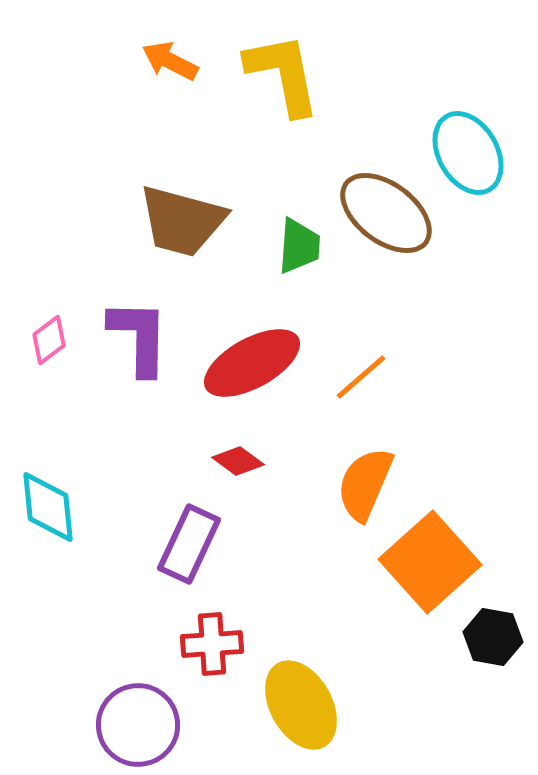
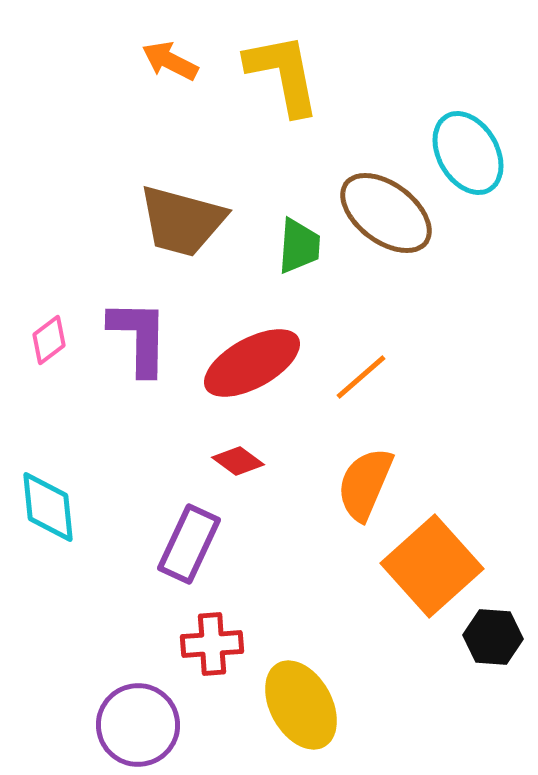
orange square: moved 2 px right, 4 px down
black hexagon: rotated 6 degrees counterclockwise
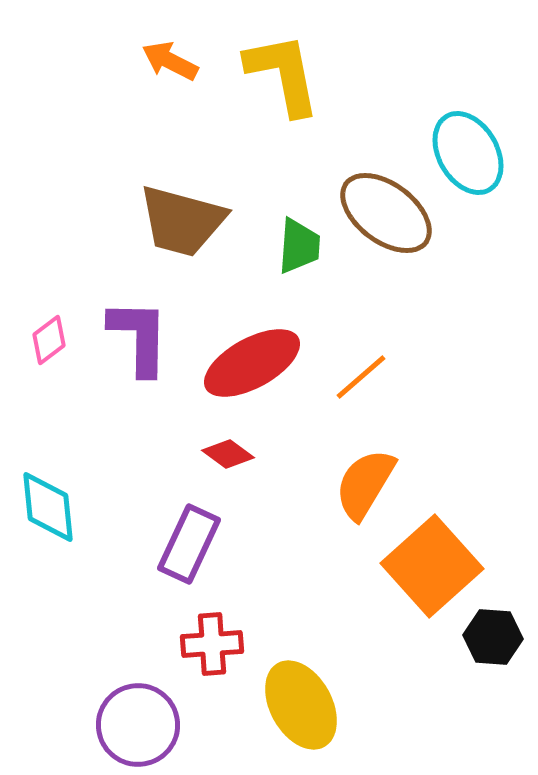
red diamond: moved 10 px left, 7 px up
orange semicircle: rotated 8 degrees clockwise
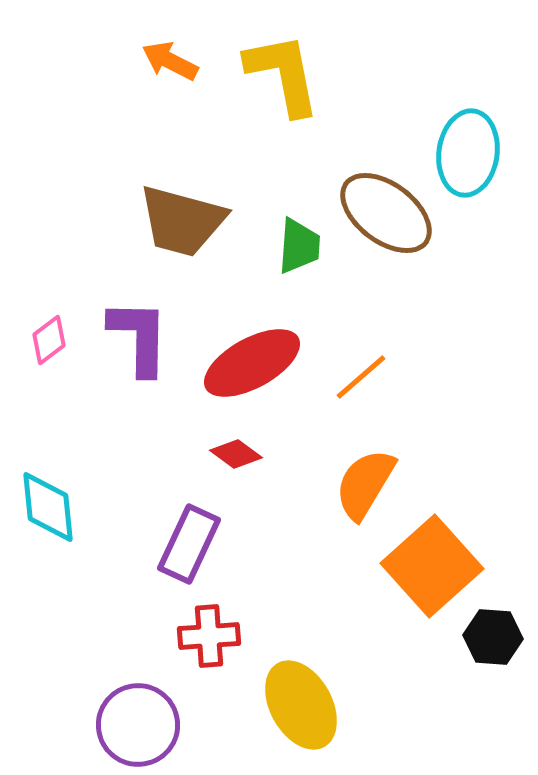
cyan ellipse: rotated 38 degrees clockwise
red diamond: moved 8 px right
red cross: moved 3 px left, 8 px up
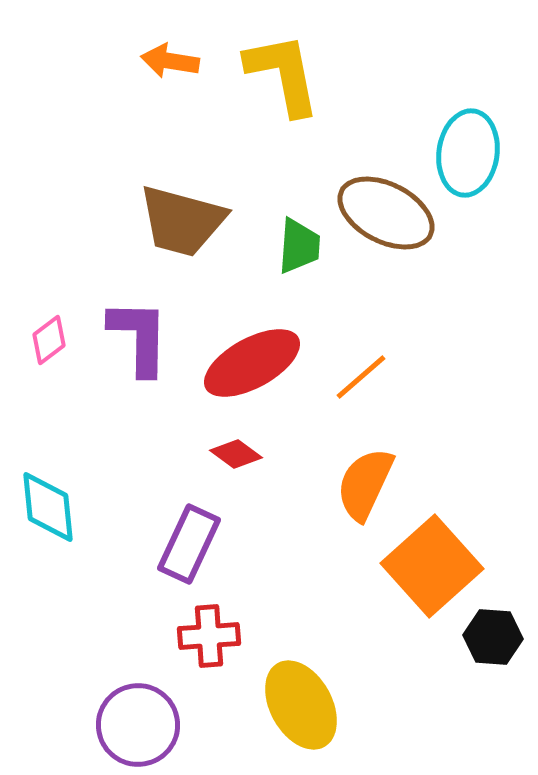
orange arrow: rotated 18 degrees counterclockwise
brown ellipse: rotated 10 degrees counterclockwise
orange semicircle: rotated 6 degrees counterclockwise
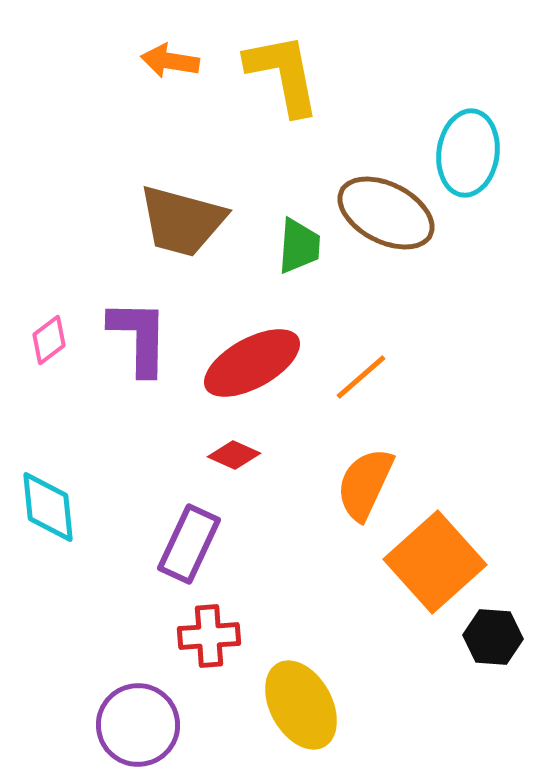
red diamond: moved 2 px left, 1 px down; rotated 12 degrees counterclockwise
orange square: moved 3 px right, 4 px up
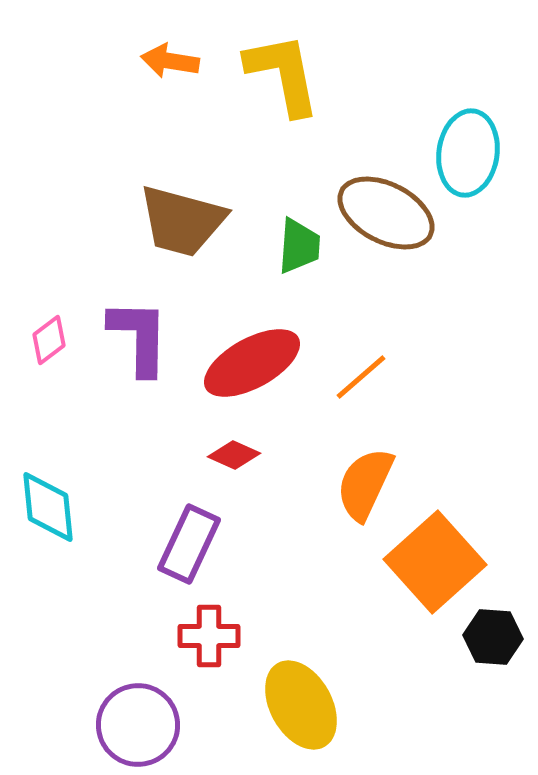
red cross: rotated 4 degrees clockwise
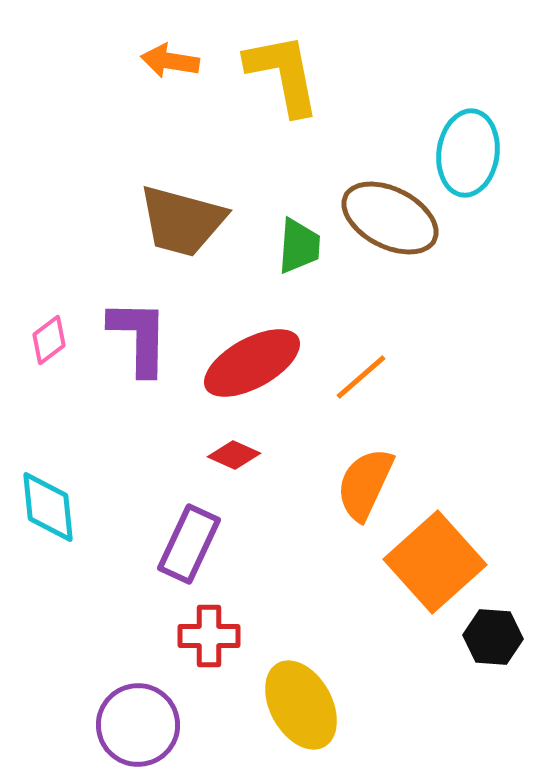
brown ellipse: moved 4 px right, 5 px down
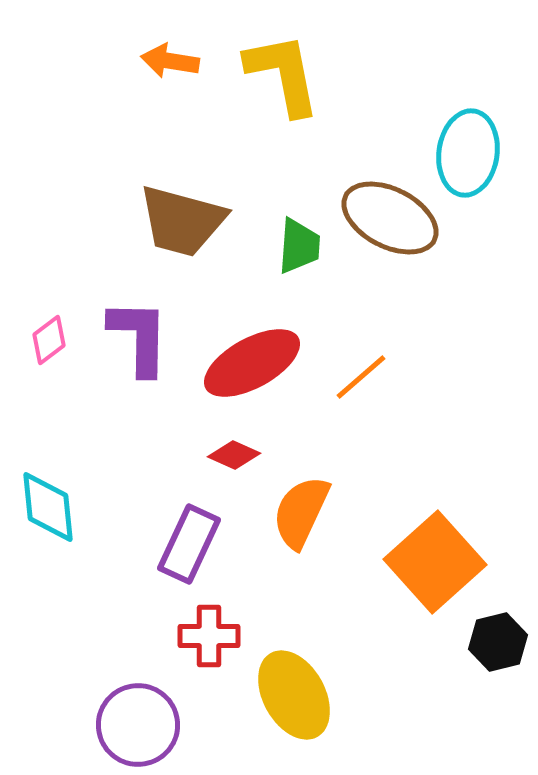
orange semicircle: moved 64 px left, 28 px down
black hexagon: moved 5 px right, 5 px down; rotated 18 degrees counterclockwise
yellow ellipse: moved 7 px left, 10 px up
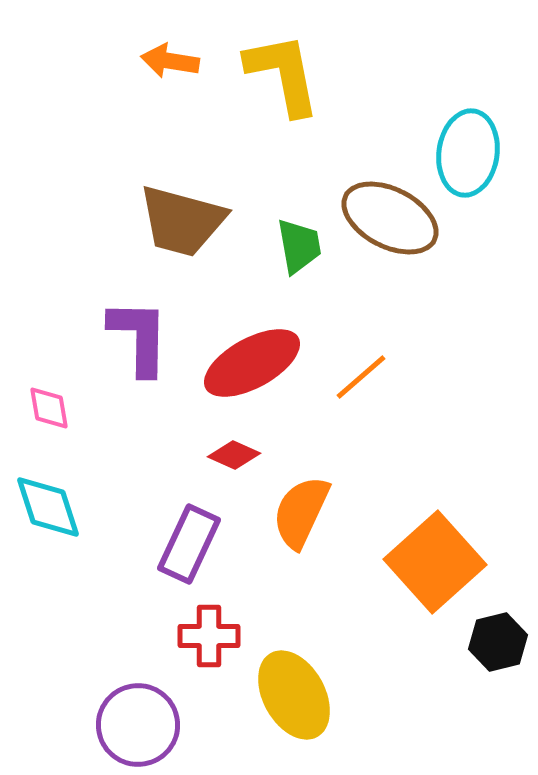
green trapezoid: rotated 14 degrees counterclockwise
pink diamond: moved 68 px down; rotated 63 degrees counterclockwise
cyan diamond: rotated 12 degrees counterclockwise
